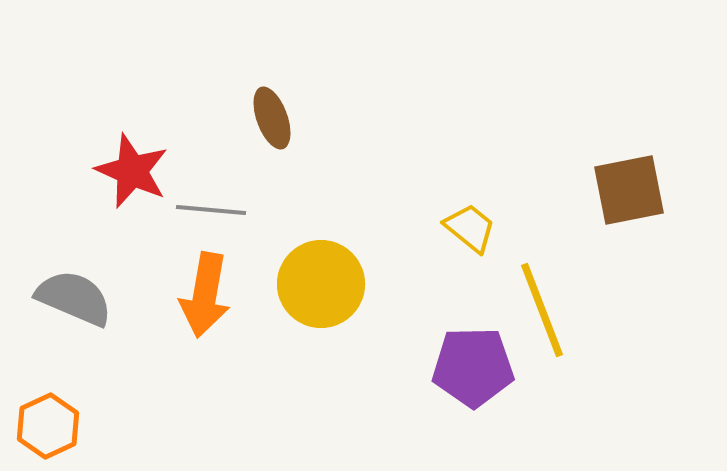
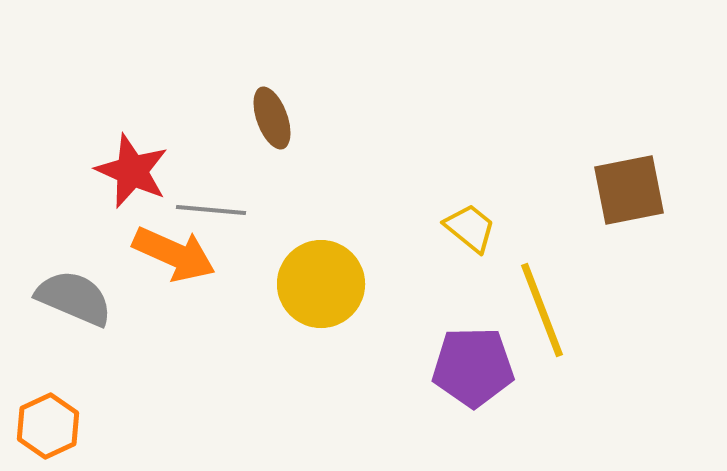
orange arrow: moved 31 px left, 41 px up; rotated 76 degrees counterclockwise
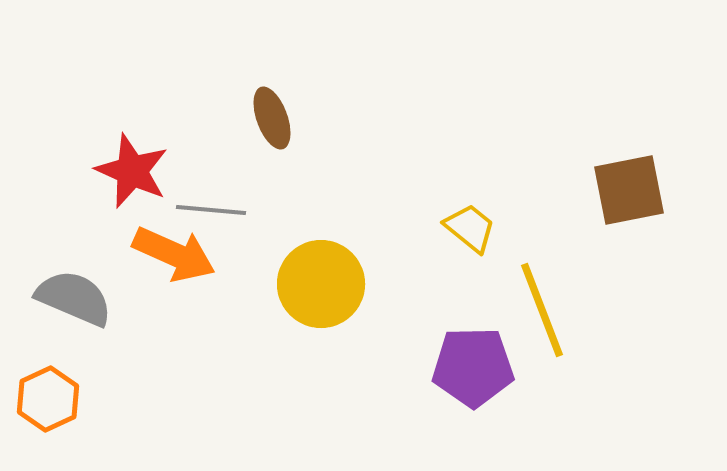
orange hexagon: moved 27 px up
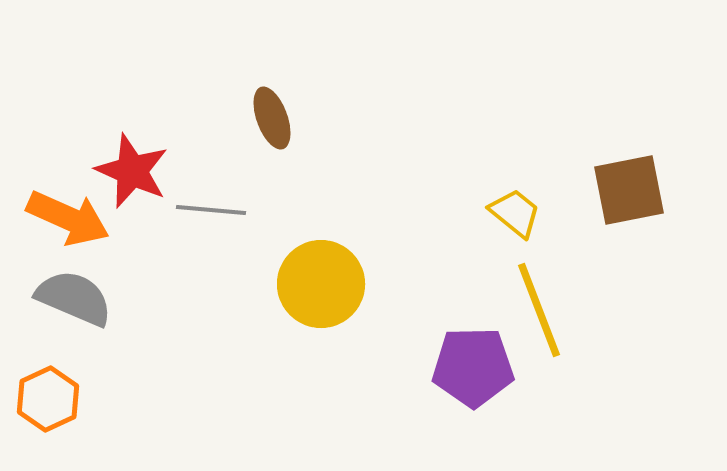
yellow trapezoid: moved 45 px right, 15 px up
orange arrow: moved 106 px left, 36 px up
yellow line: moved 3 px left
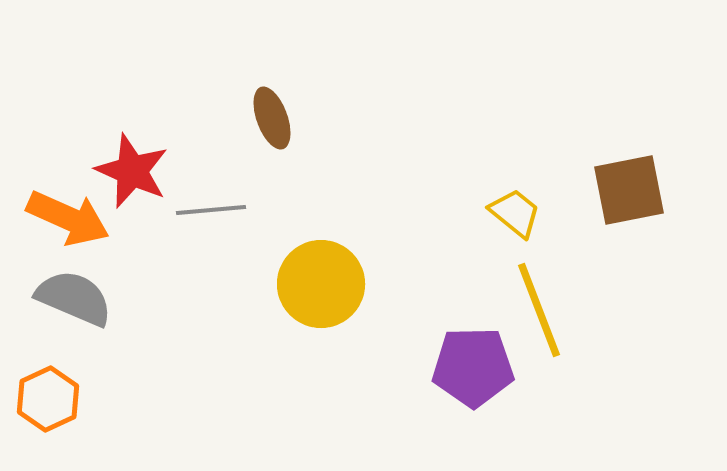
gray line: rotated 10 degrees counterclockwise
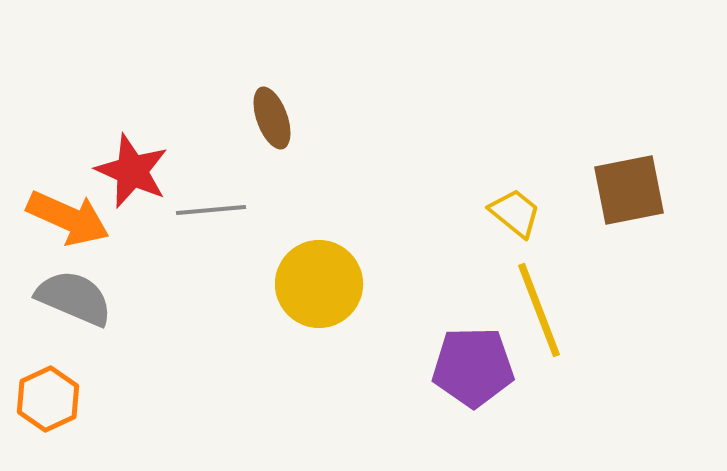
yellow circle: moved 2 px left
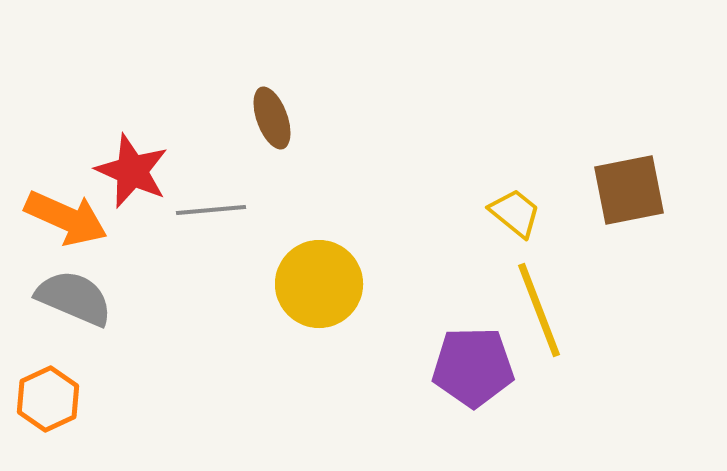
orange arrow: moved 2 px left
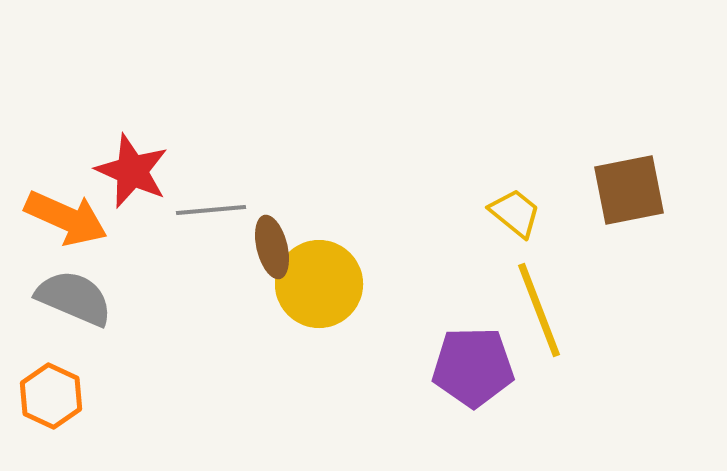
brown ellipse: moved 129 px down; rotated 6 degrees clockwise
orange hexagon: moved 3 px right, 3 px up; rotated 10 degrees counterclockwise
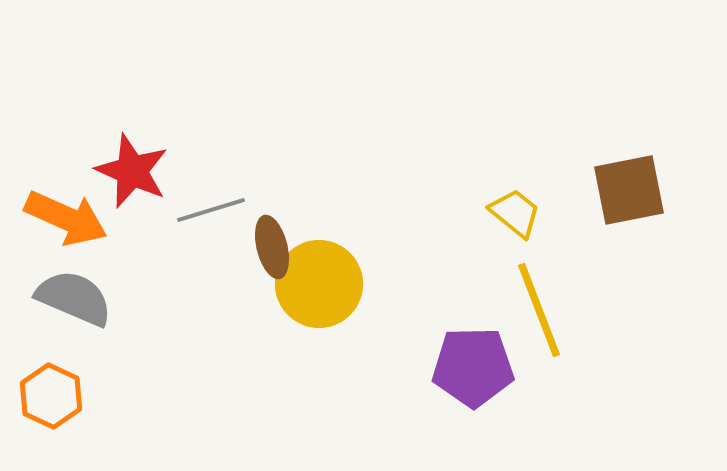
gray line: rotated 12 degrees counterclockwise
